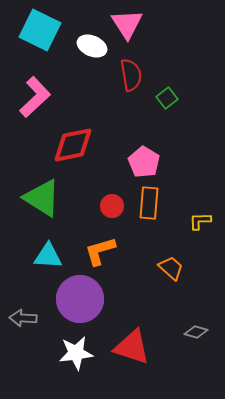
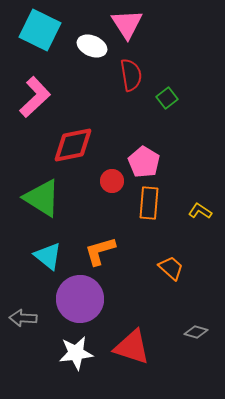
red circle: moved 25 px up
yellow L-shape: moved 10 px up; rotated 35 degrees clockwise
cyan triangle: rotated 36 degrees clockwise
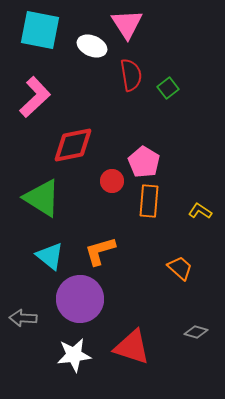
cyan square: rotated 15 degrees counterclockwise
green square: moved 1 px right, 10 px up
orange rectangle: moved 2 px up
cyan triangle: moved 2 px right
orange trapezoid: moved 9 px right
white star: moved 2 px left, 2 px down
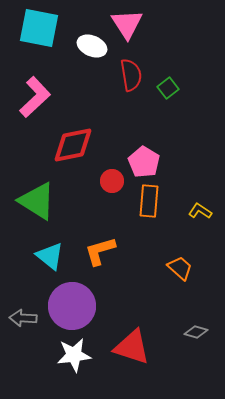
cyan square: moved 1 px left, 2 px up
green triangle: moved 5 px left, 3 px down
purple circle: moved 8 px left, 7 px down
